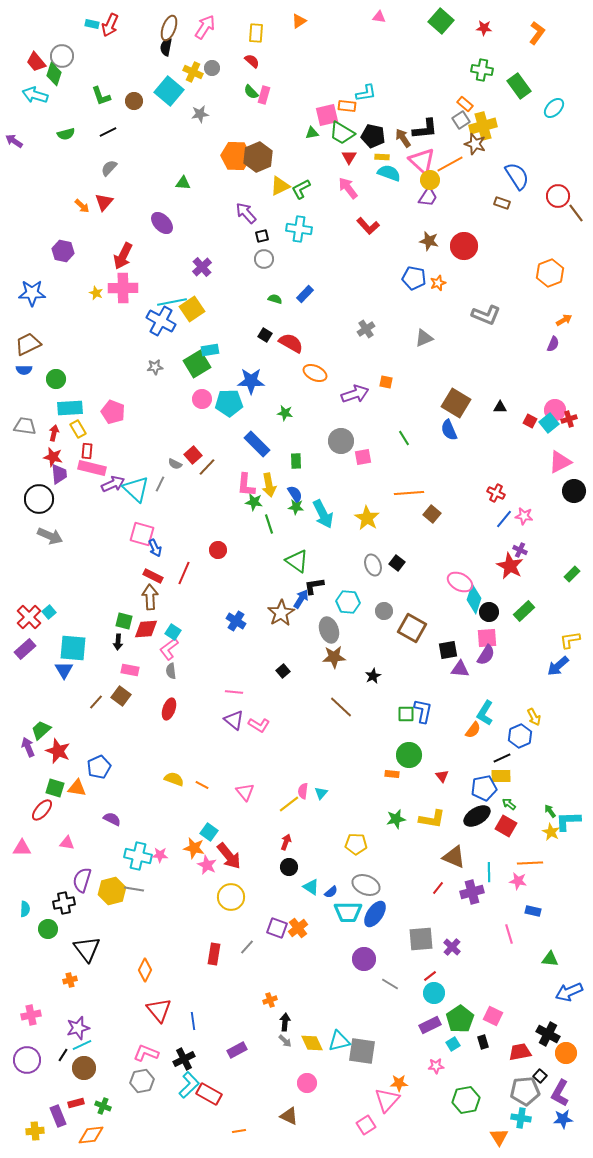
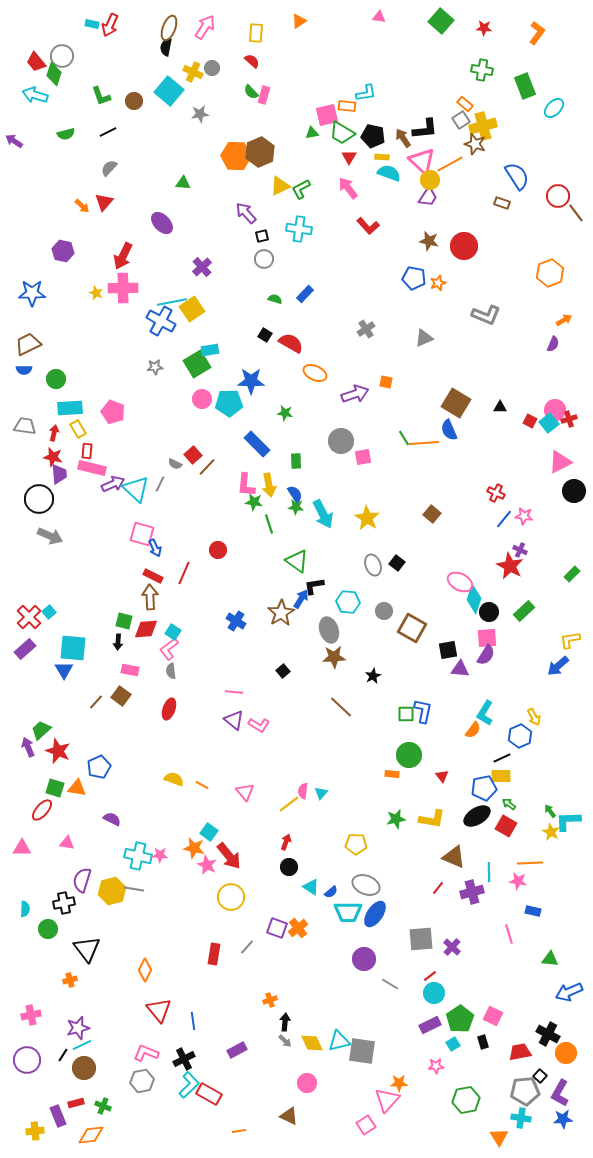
green rectangle at (519, 86): moved 6 px right; rotated 15 degrees clockwise
brown hexagon at (258, 157): moved 2 px right, 5 px up
orange line at (409, 493): moved 15 px right, 50 px up
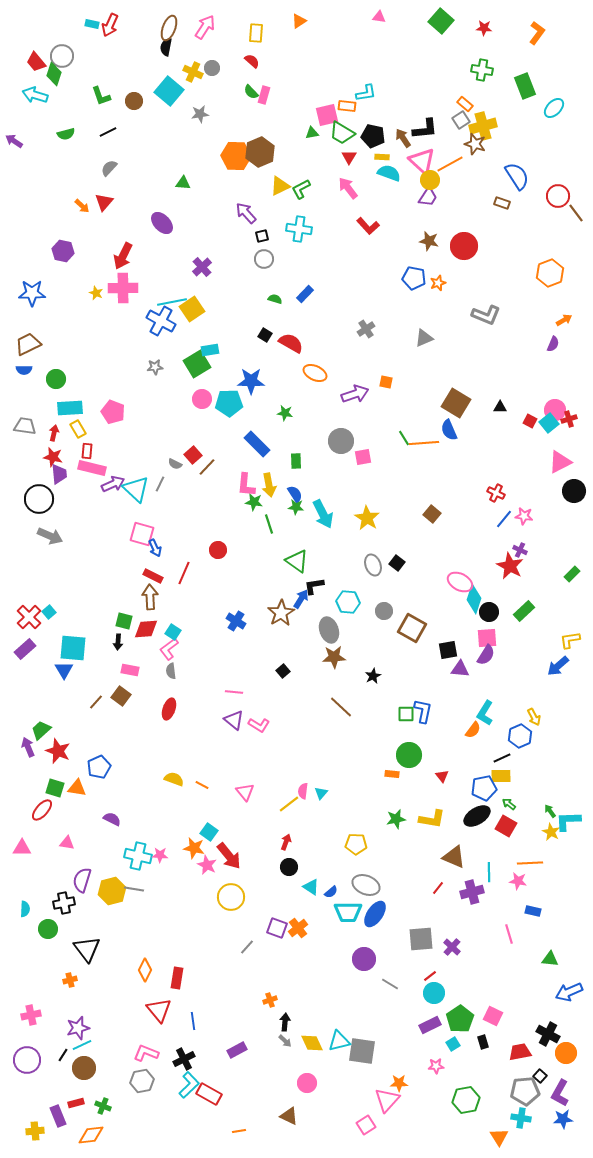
red rectangle at (214, 954): moved 37 px left, 24 px down
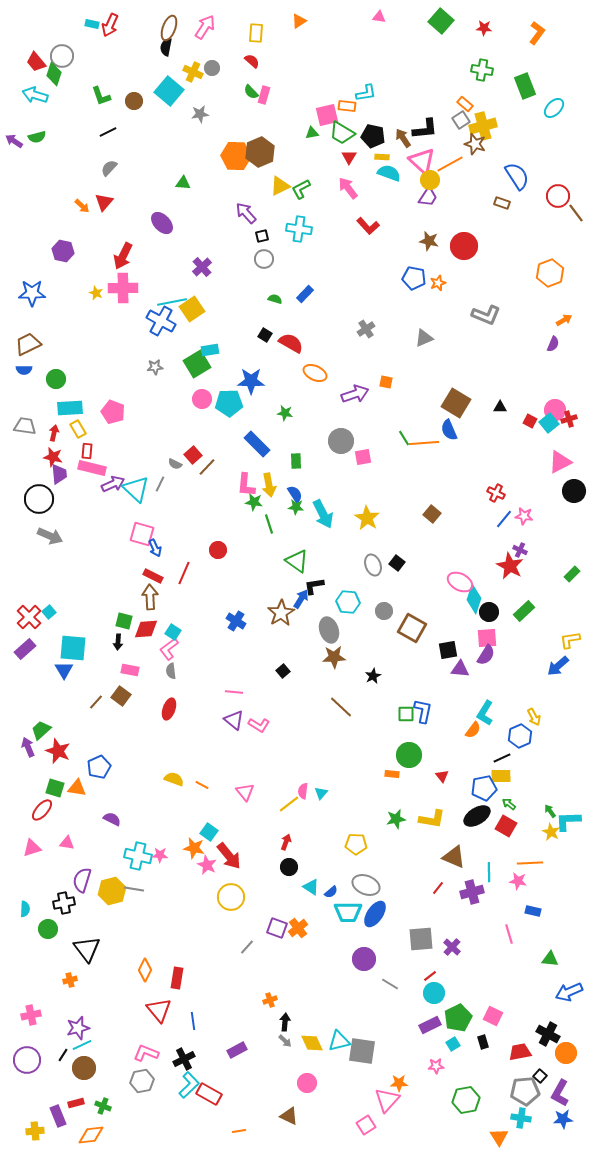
green semicircle at (66, 134): moved 29 px left, 3 px down
pink triangle at (22, 848): moved 10 px right; rotated 18 degrees counterclockwise
green pentagon at (460, 1019): moved 2 px left, 1 px up; rotated 8 degrees clockwise
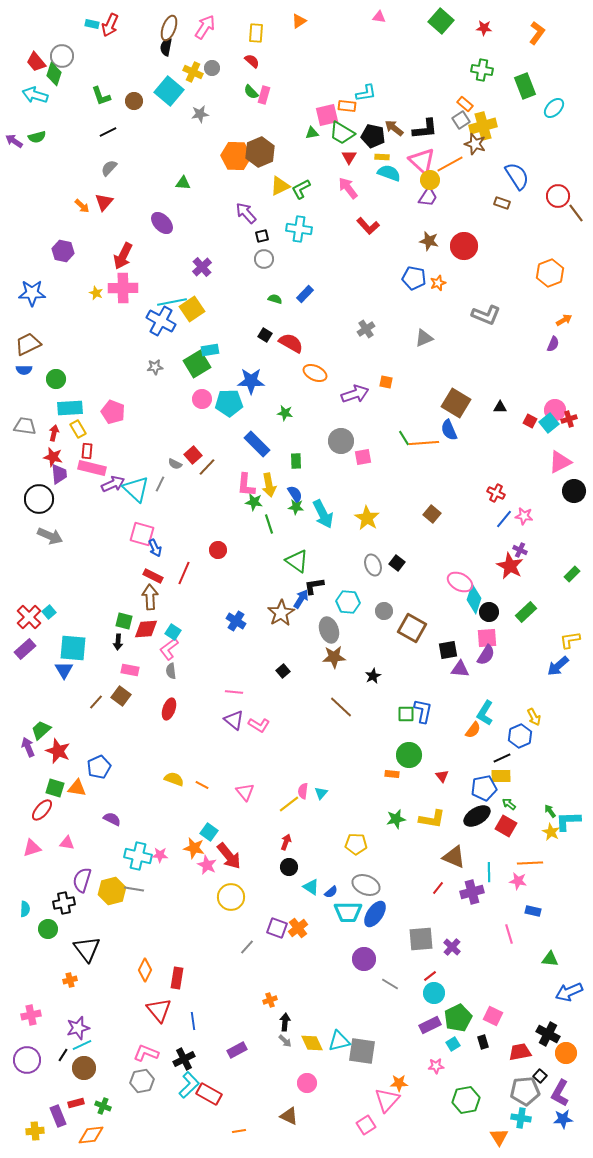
brown arrow at (403, 138): moved 9 px left, 10 px up; rotated 18 degrees counterclockwise
green rectangle at (524, 611): moved 2 px right, 1 px down
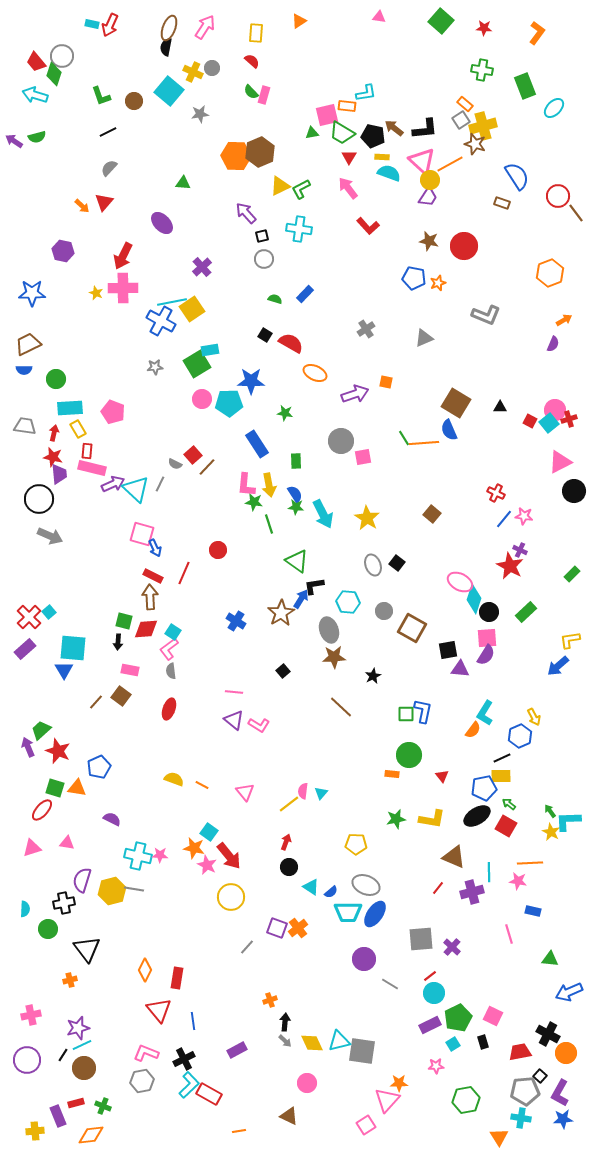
blue rectangle at (257, 444): rotated 12 degrees clockwise
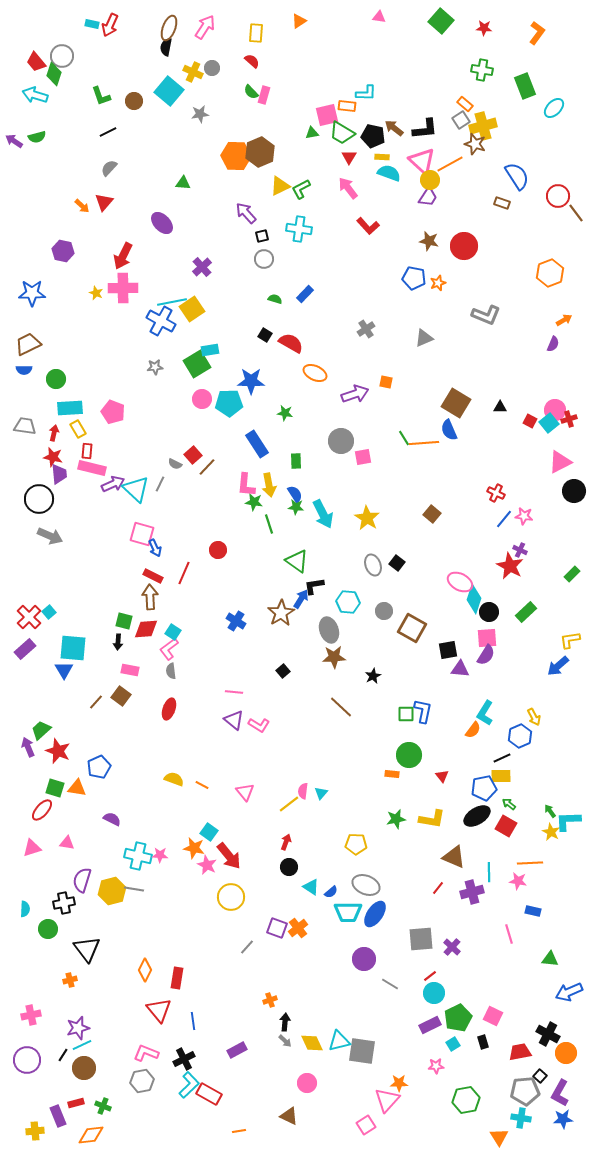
cyan L-shape at (366, 93): rotated 10 degrees clockwise
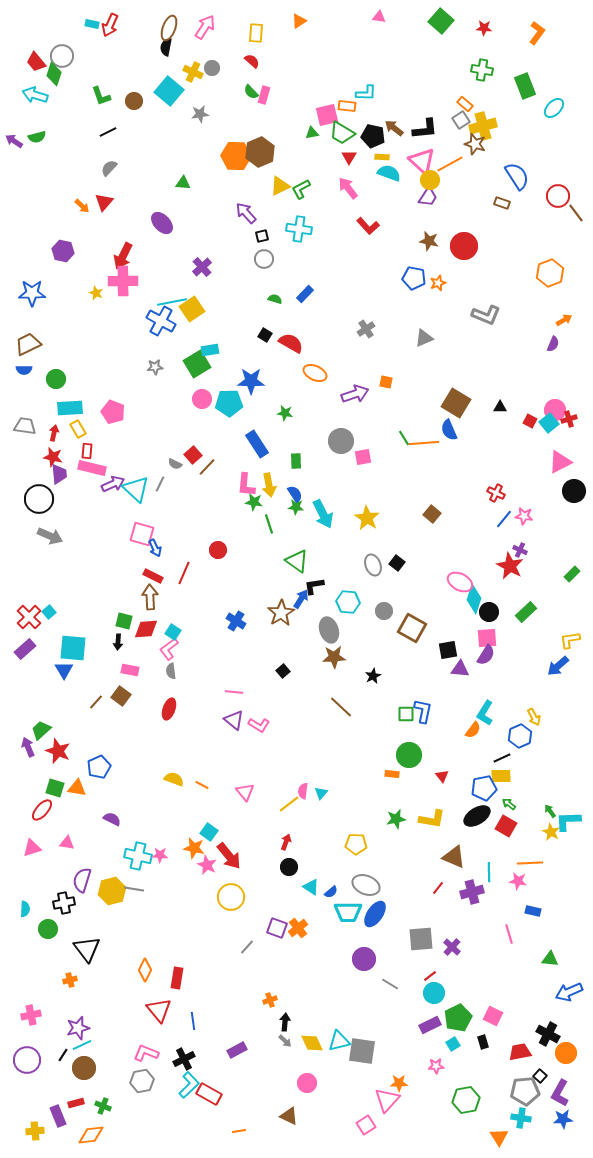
pink cross at (123, 288): moved 7 px up
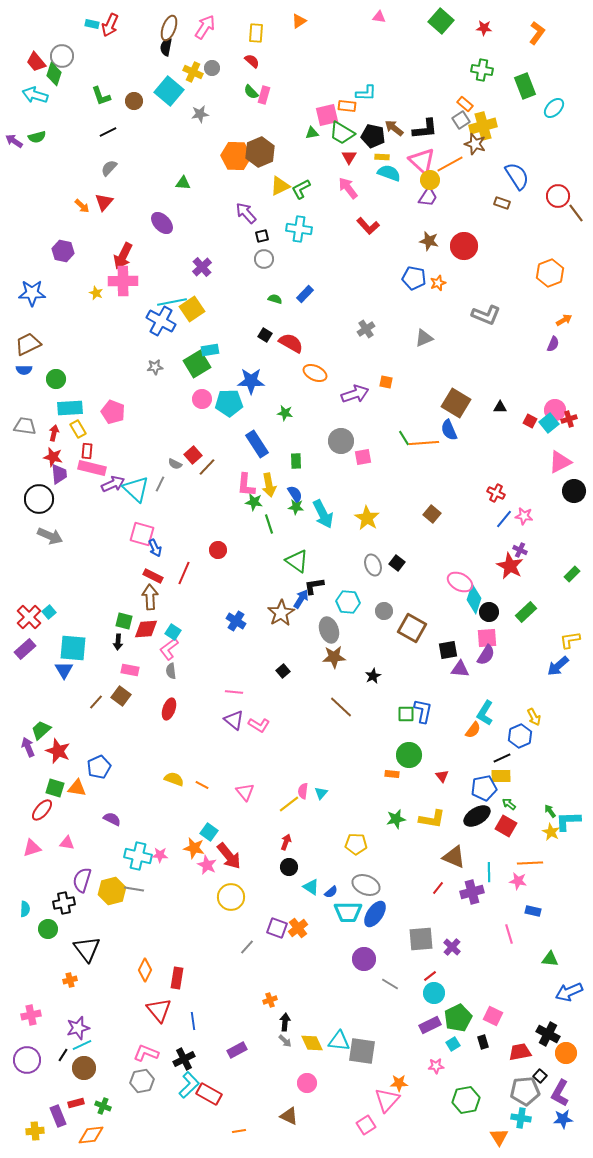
cyan triangle at (339, 1041): rotated 20 degrees clockwise
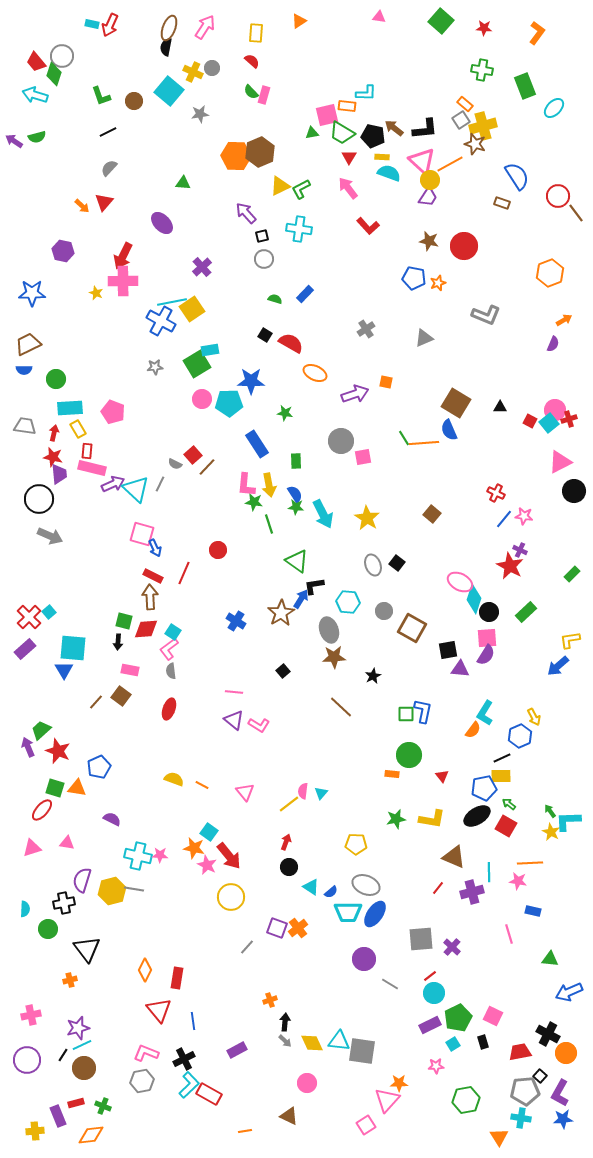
orange line at (239, 1131): moved 6 px right
